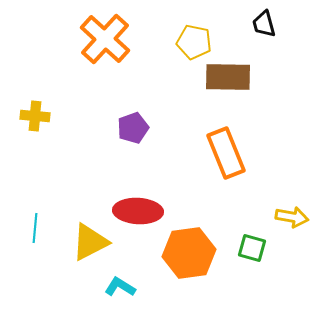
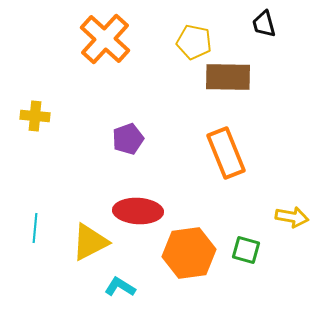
purple pentagon: moved 5 px left, 11 px down
green square: moved 6 px left, 2 px down
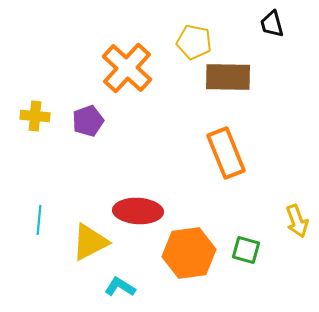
black trapezoid: moved 8 px right
orange cross: moved 22 px right, 29 px down
purple pentagon: moved 40 px left, 18 px up
yellow arrow: moved 5 px right, 4 px down; rotated 60 degrees clockwise
cyan line: moved 4 px right, 8 px up
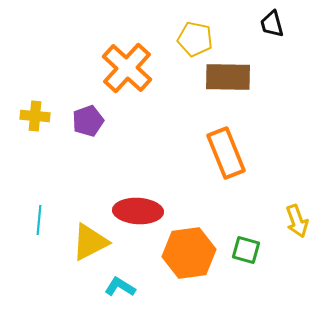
yellow pentagon: moved 1 px right, 3 px up
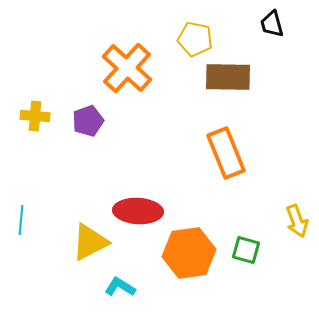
cyan line: moved 18 px left
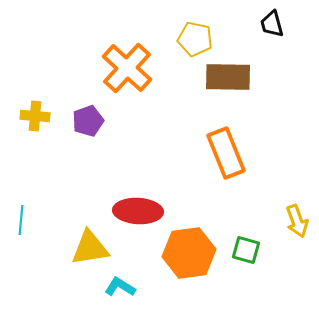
yellow triangle: moved 6 px down; rotated 18 degrees clockwise
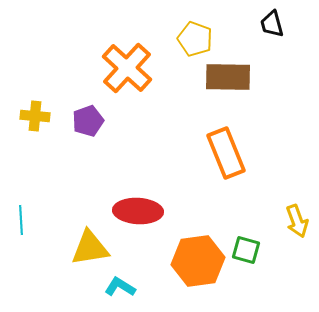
yellow pentagon: rotated 8 degrees clockwise
cyan line: rotated 8 degrees counterclockwise
orange hexagon: moved 9 px right, 8 px down
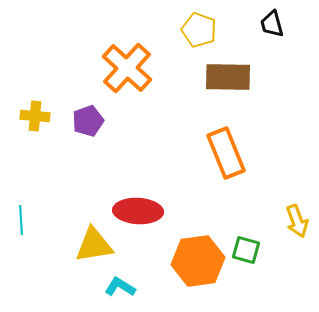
yellow pentagon: moved 4 px right, 9 px up
yellow triangle: moved 4 px right, 3 px up
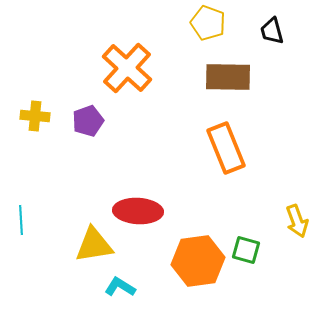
black trapezoid: moved 7 px down
yellow pentagon: moved 9 px right, 7 px up
orange rectangle: moved 5 px up
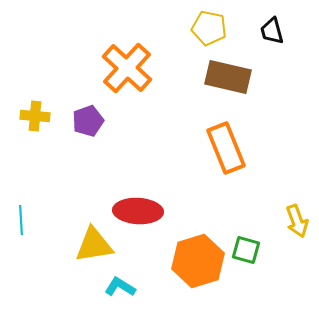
yellow pentagon: moved 1 px right, 5 px down; rotated 8 degrees counterclockwise
brown rectangle: rotated 12 degrees clockwise
orange hexagon: rotated 9 degrees counterclockwise
